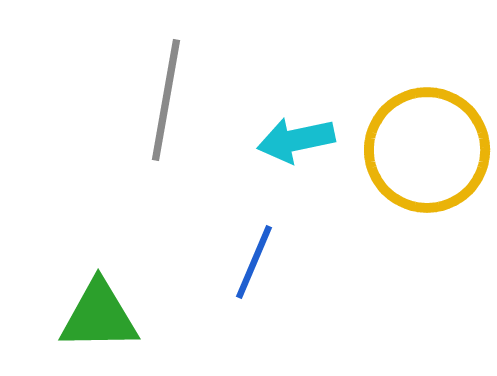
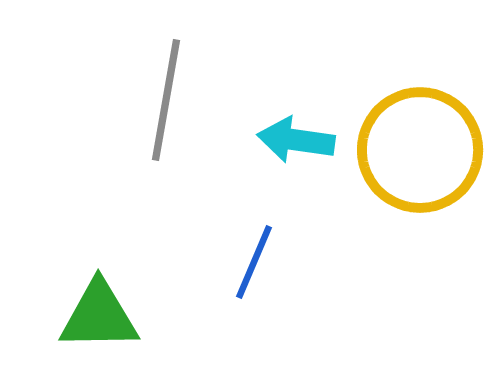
cyan arrow: rotated 20 degrees clockwise
yellow circle: moved 7 px left
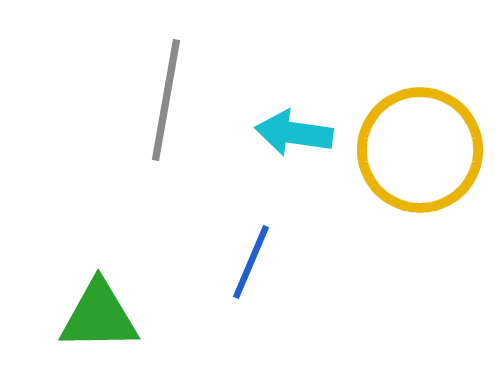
cyan arrow: moved 2 px left, 7 px up
blue line: moved 3 px left
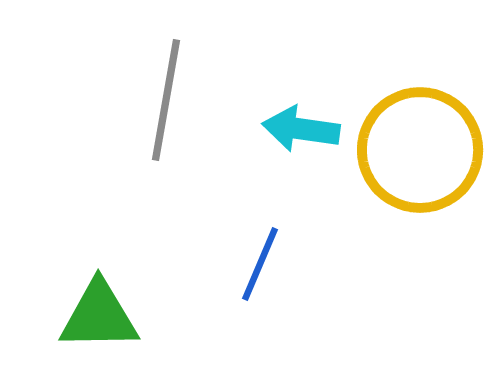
cyan arrow: moved 7 px right, 4 px up
blue line: moved 9 px right, 2 px down
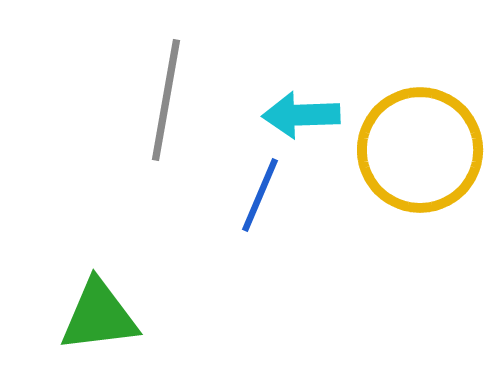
cyan arrow: moved 14 px up; rotated 10 degrees counterclockwise
blue line: moved 69 px up
green triangle: rotated 6 degrees counterclockwise
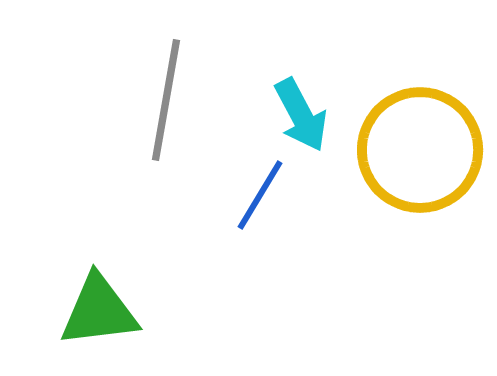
cyan arrow: rotated 116 degrees counterclockwise
blue line: rotated 8 degrees clockwise
green triangle: moved 5 px up
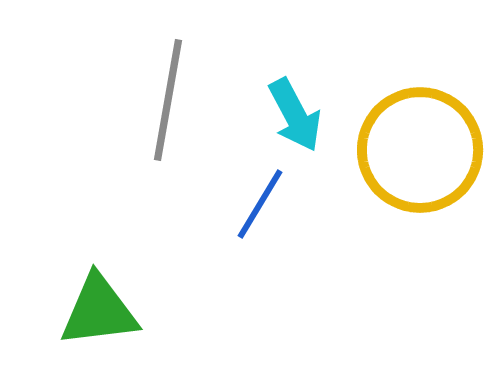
gray line: moved 2 px right
cyan arrow: moved 6 px left
blue line: moved 9 px down
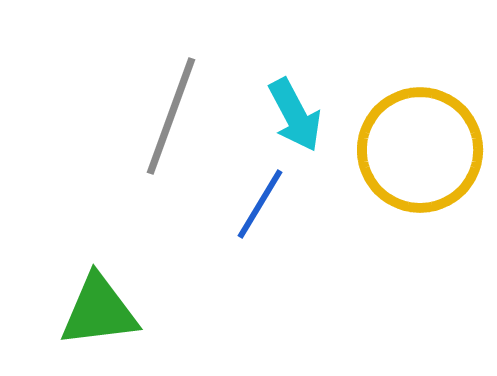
gray line: moved 3 px right, 16 px down; rotated 10 degrees clockwise
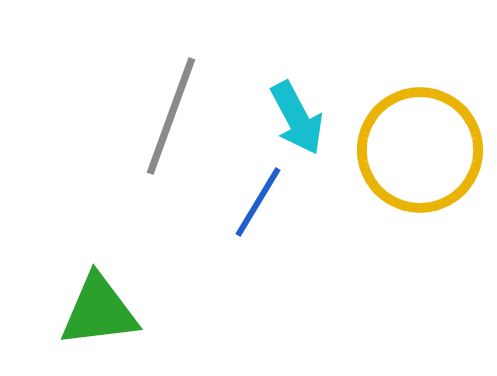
cyan arrow: moved 2 px right, 3 px down
blue line: moved 2 px left, 2 px up
